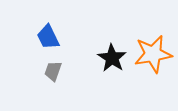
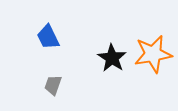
gray trapezoid: moved 14 px down
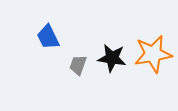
black star: rotated 24 degrees counterclockwise
gray trapezoid: moved 25 px right, 20 px up
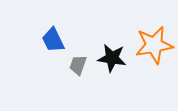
blue trapezoid: moved 5 px right, 3 px down
orange star: moved 1 px right, 9 px up
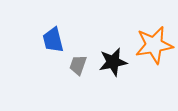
blue trapezoid: rotated 12 degrees clockwise
black star: moved 1 px right, 4 px down; rotated 20 degrees counterclockwise
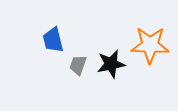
orange star: moved 4 px left; rotated 12 degrees clockwise
black star: moved 2 px left, 2 px down
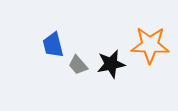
blue trapezoid: moved 5 px down
gray trapezoid: rotated 60 degrees counterclockwise
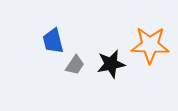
blue trapezoid: moved 4 px up
gray trapezoid: moved 3 px left; rotated 105 degrees counterclockwise
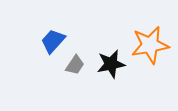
blue trapezoid: rotated 56 degrees clockwise
orange star: rotated 12 degrees counterclockwise
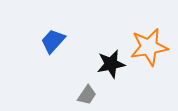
orange star: moved 1 px left, 2 px down
gray trapezoid: moved 12 px right, 30 px down
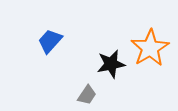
blue trapezoid: moved 3 px left
orange star: moved 1 px right, 1 px down; rotated 21 degrees counterclockwise
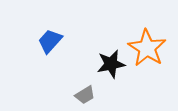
orange star: moved 3 px left; rotated 9 degrees counterclockwise
gray trapezoid: moved 2 px left; rotated 25 degrees clockwise
